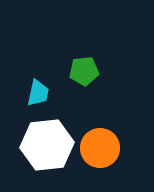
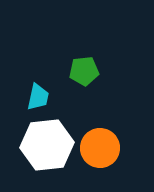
cyan trapezoid: moved 4 px down
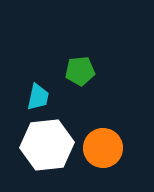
green pentagon: moved 4 px left
orange circle: moved 3 px right
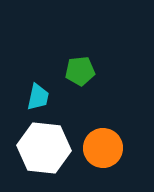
white hexagon: moved 3 px left, 3 px down; rotated 12 degrees clockwise
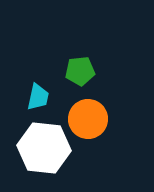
orange circle: moved 15 px left, 29 px up
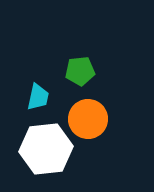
white hexagon: moved 2 px right, 1 px down; rotated 12 degrees counterclockwise
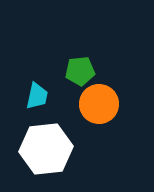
cyan trapezoid: moved 1 px left, 1 px up
orange circle: moved 11 px right, 15 px up
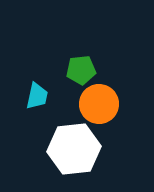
green pentagon: moved 1 px right, 1 px up
white hexagon: moved 28 px right
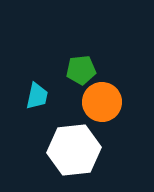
orange circle: moved 3 px right, 2 px up
white hexagon: moved 1 px down
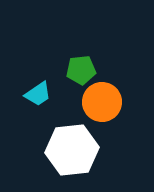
cyan trapezoid: moved 1 px right, 2 px up; rotated 44 degrees clockwise
white hexagon: moved 2 px left
